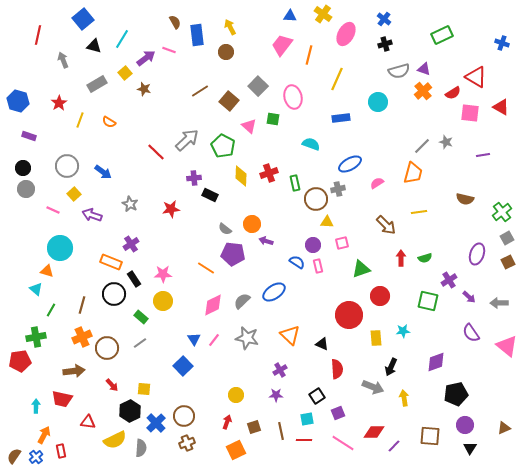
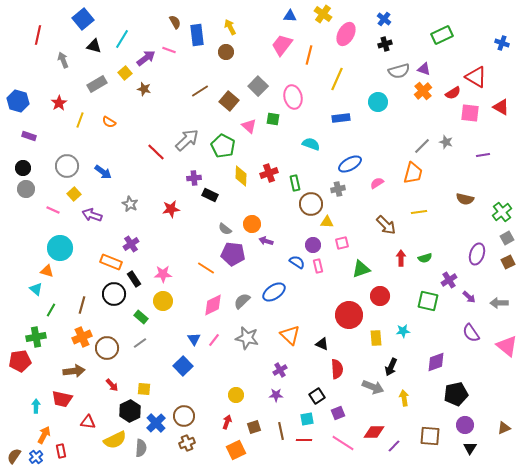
brown circle at (316, 199): moved 5 px left, 5 px down
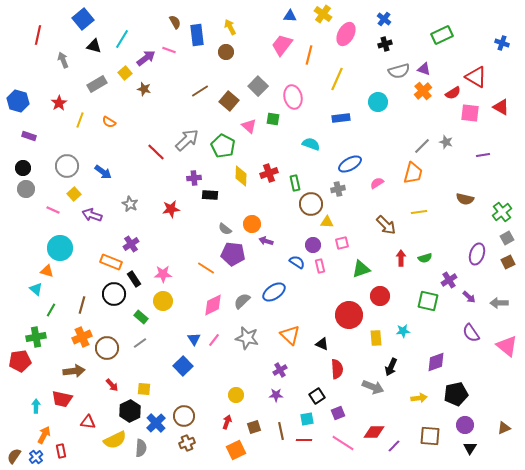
black rectangle at (210, 195): rotated 21 degrees counterclockwise
pink rectangle at (318, 266): moved 2 px right
yellow arrow at (404, 398): moved 15 px right; rotated 91 degrees clockwise
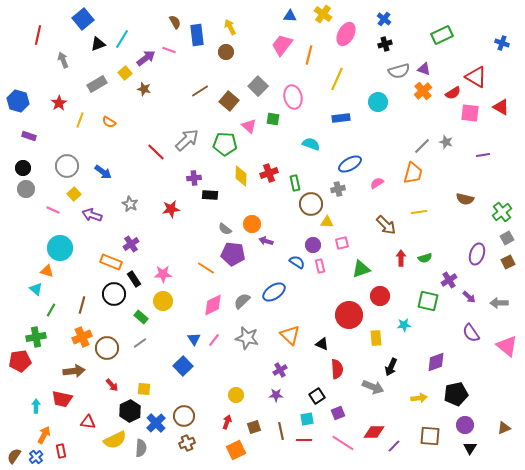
black triangle at (94, 46): moved 4 px right, 2 px up; rotated 35 degrees counterclockwise
green pentagon at (223, 146): moved 2 px right, 2 px up; rotated 25 degrees counterclockwise
cyan star at (403, 331): moved 1 px right, 6 px up
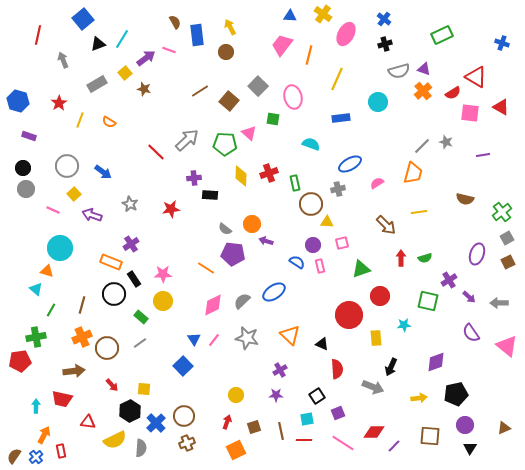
pink triangle at (249, 126): moved 7 px down
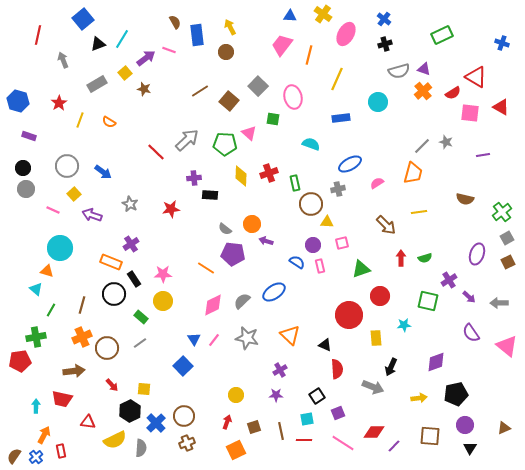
black triangle at (322, 344): moved 3 px right, 1 px down
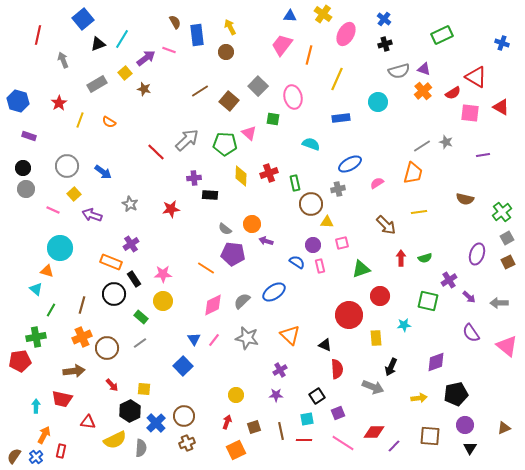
gray line at (422, 146): rotated 12 degrees clockwise
red rectangle at (61, 451): rotated 24 degrees clockwise
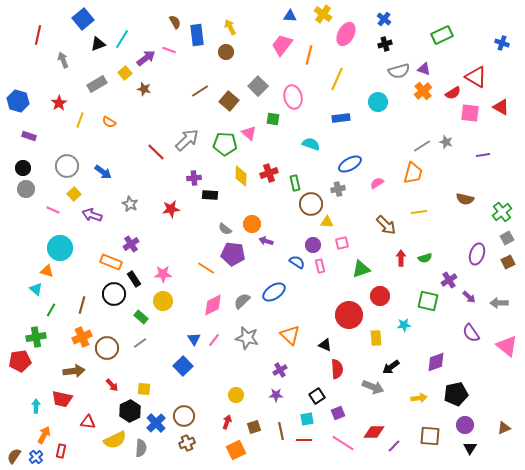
black arrow at (391, 367): rotated 30 degrees clockwise
